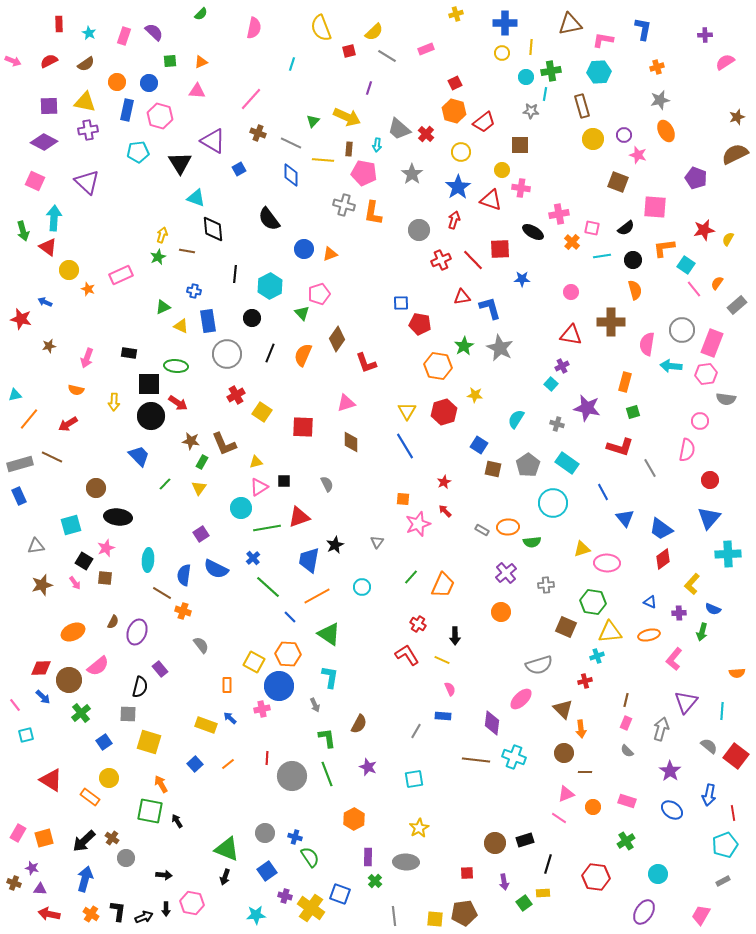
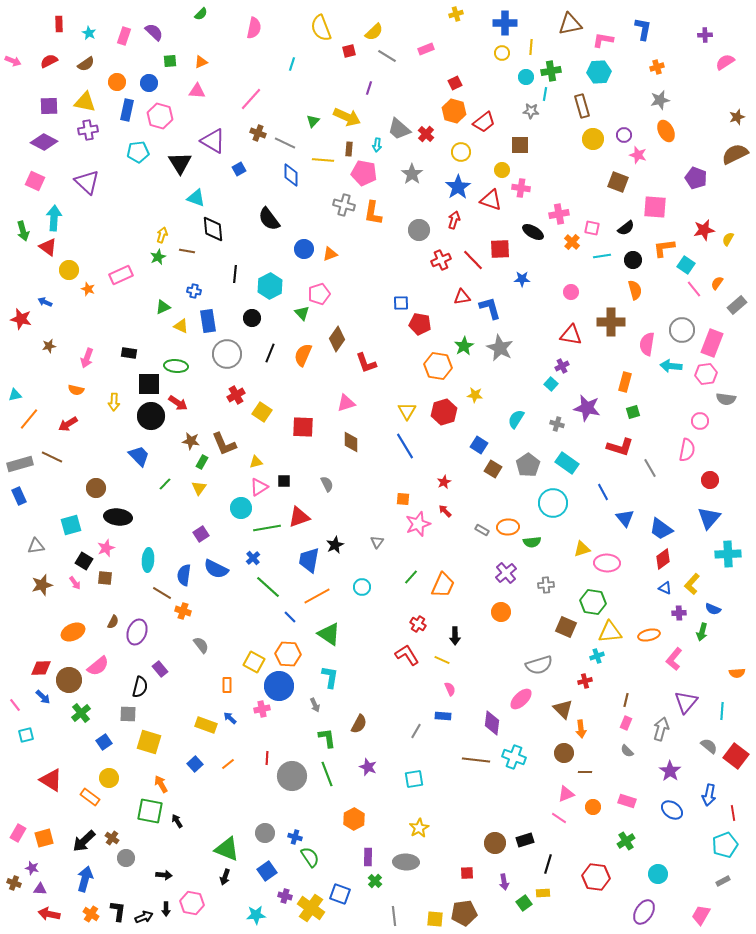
gray line at (291, 143): moved 6 px left
brown square at (493, 469): rotated 18 degrees clockwise
blue triangle at (650, 602): moved 15 px right, 14 px up
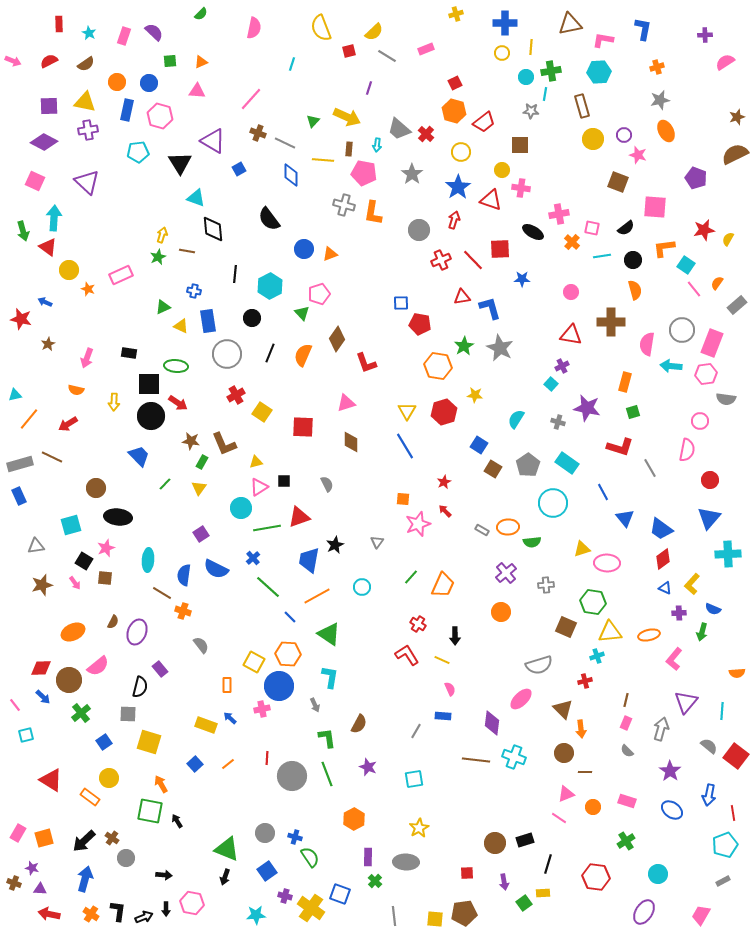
brown star at (49, 346): moved 1 px left, 2 px up; rotated 16 degrees counterclockwise
gray cross at (557, 424): moved 1 px right, 2 px up
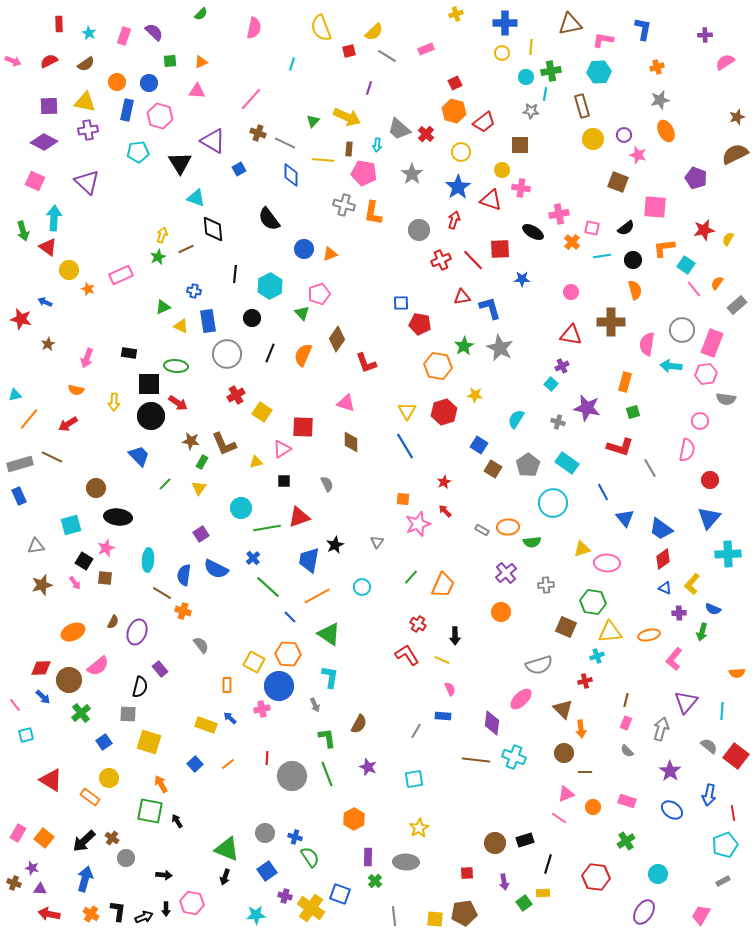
brown line at (187, 251): moved 1 px left, 2 px up; rotated 35 degrees counterclockwise
pink triangle at (346, 403): rotated 36 degrees clockwise
pink triangle at (259, 487): moved 23 px right, 38 px up
orange square at (44, 838): rotated 36 degrees counterclockwise
